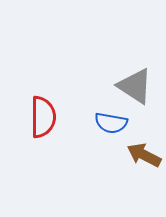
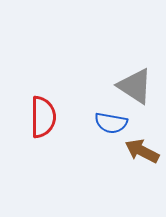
brown arrow: moved 2 px left, 4 px up
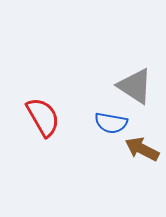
red semicircle: rotated 30 degrees counterclockwise
brown arrow: moved 2 px up
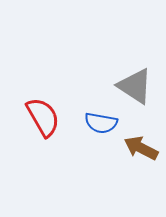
blue semicircle: moved 10 px left
brown arrow: moved 1 px left, 1 px up
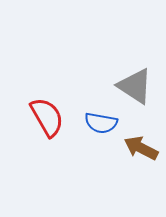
red semicircle: moved 4 px right
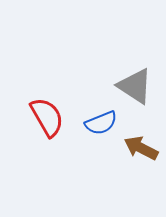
blue semicircle: rotated 32 degrees counterclockwise
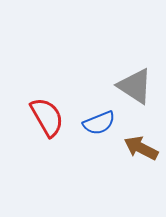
blue semicircle: moved 2 px left
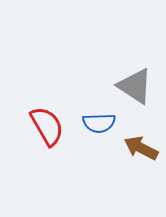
red semicircle: moved 9 px down
blue semicircle: rotated 20 degrees clockwise
